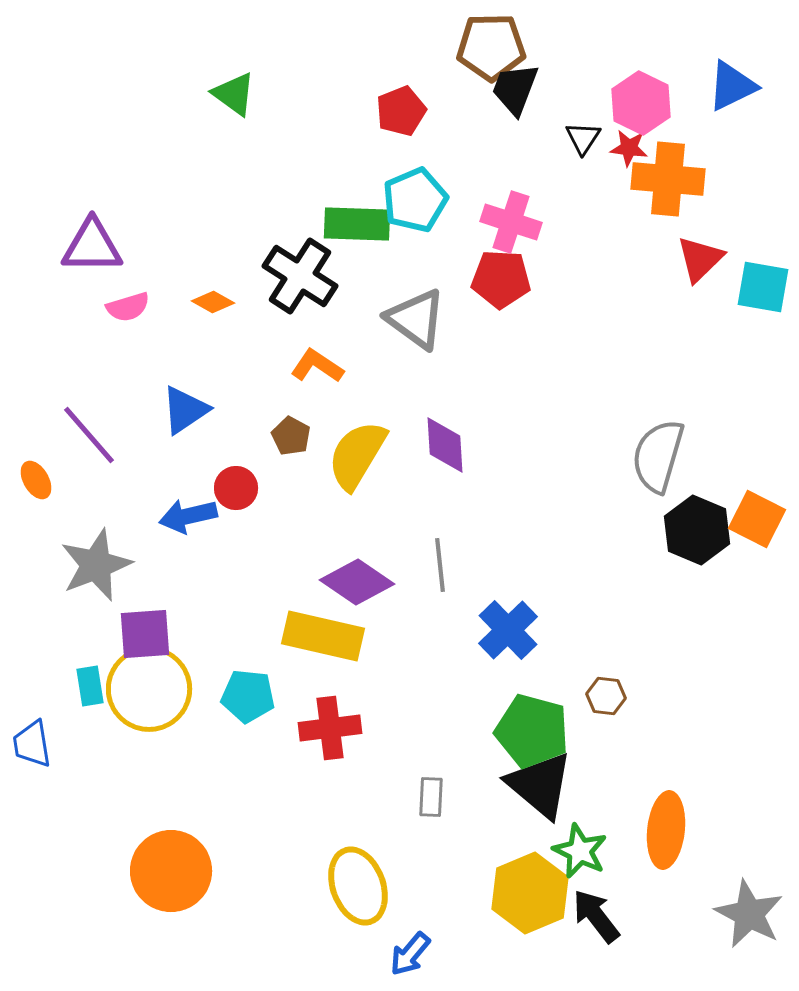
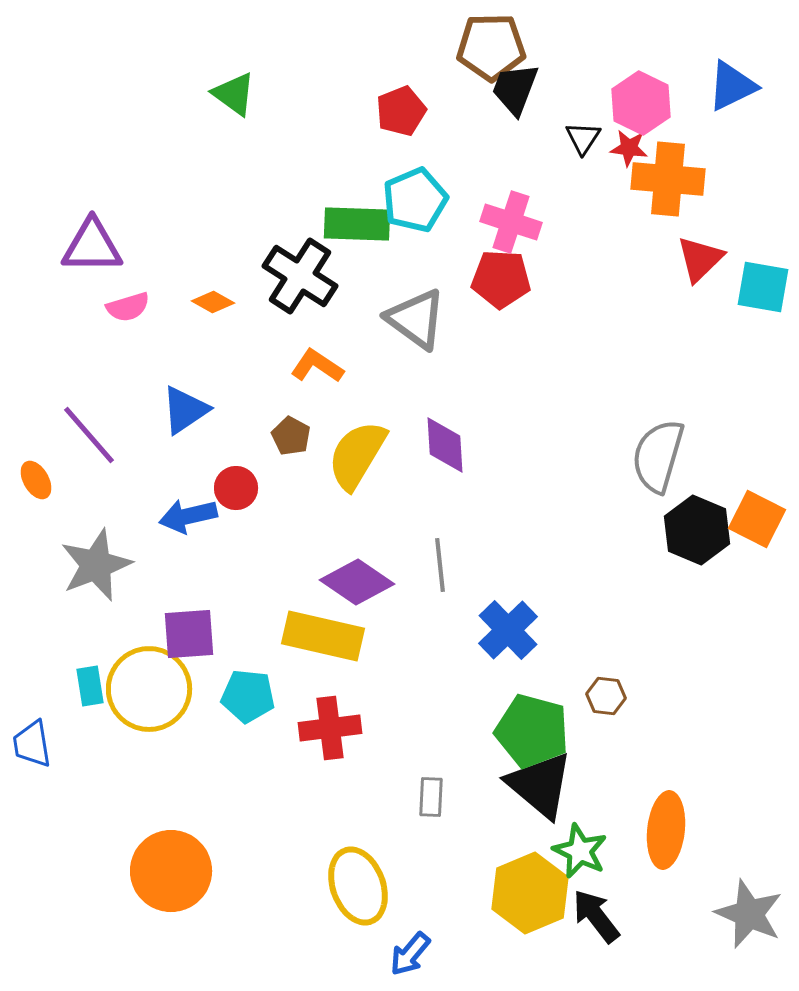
purple square at (145, 634): moved 44 px right
gray star at (749, 914): rotated 4 degrees counterclockwise
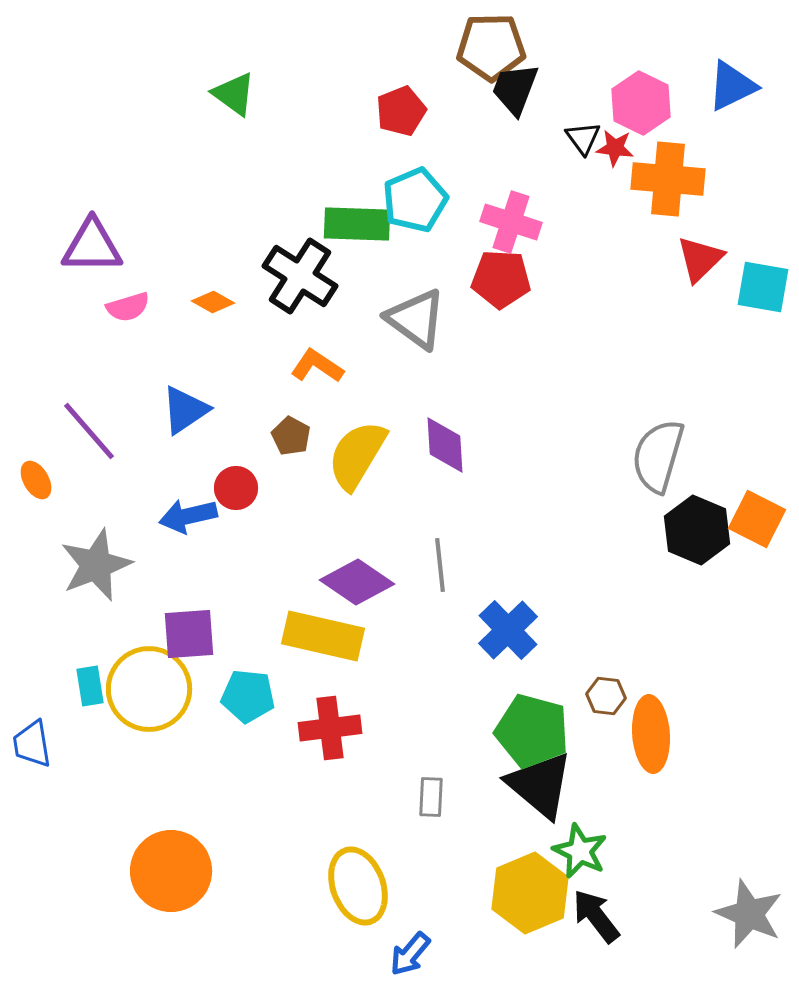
black triangle at (583, 138): rotated 9 degrees counterclockwise
red star at (629, 148): moved 14 px left
purple line at (89, 435): moved 4 px up
orange ellipse at (666, 830): moved 15 px left, 96 px up; rotated 10 degrees counterclockwise
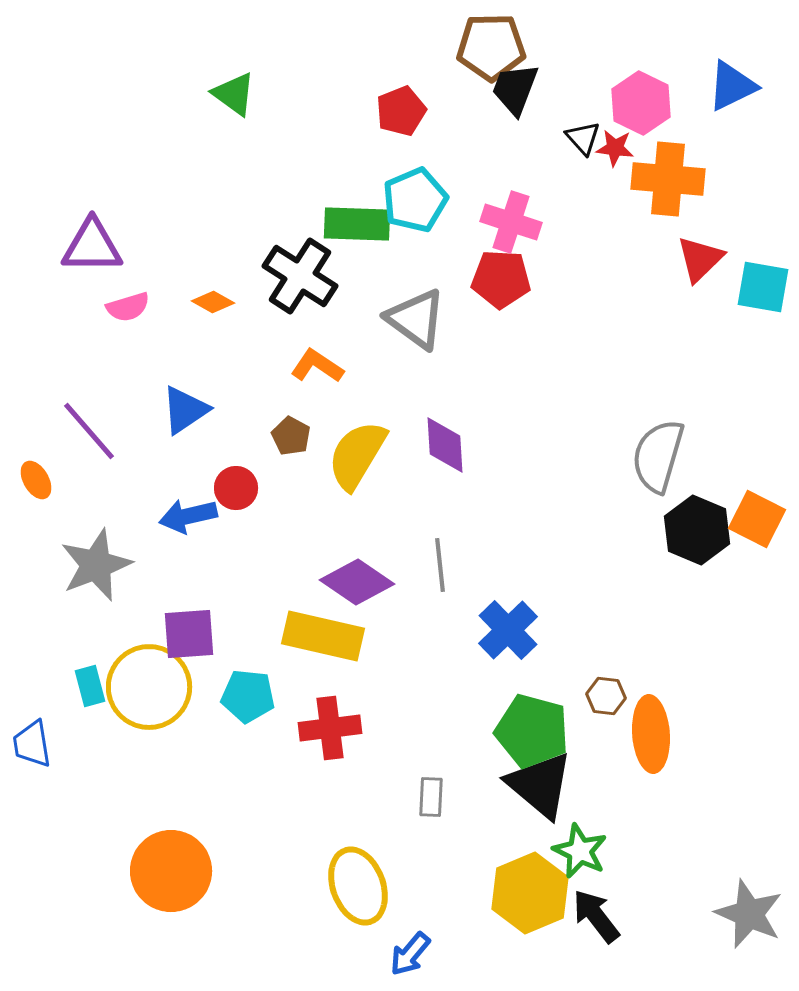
black triangle at (583, 138): rotated 6 degrees counterclockwise
cyan rectangle at (90, 686): rotated 6 degrees counterclockwise
yellow circle at (149, 689): moved 2 px up
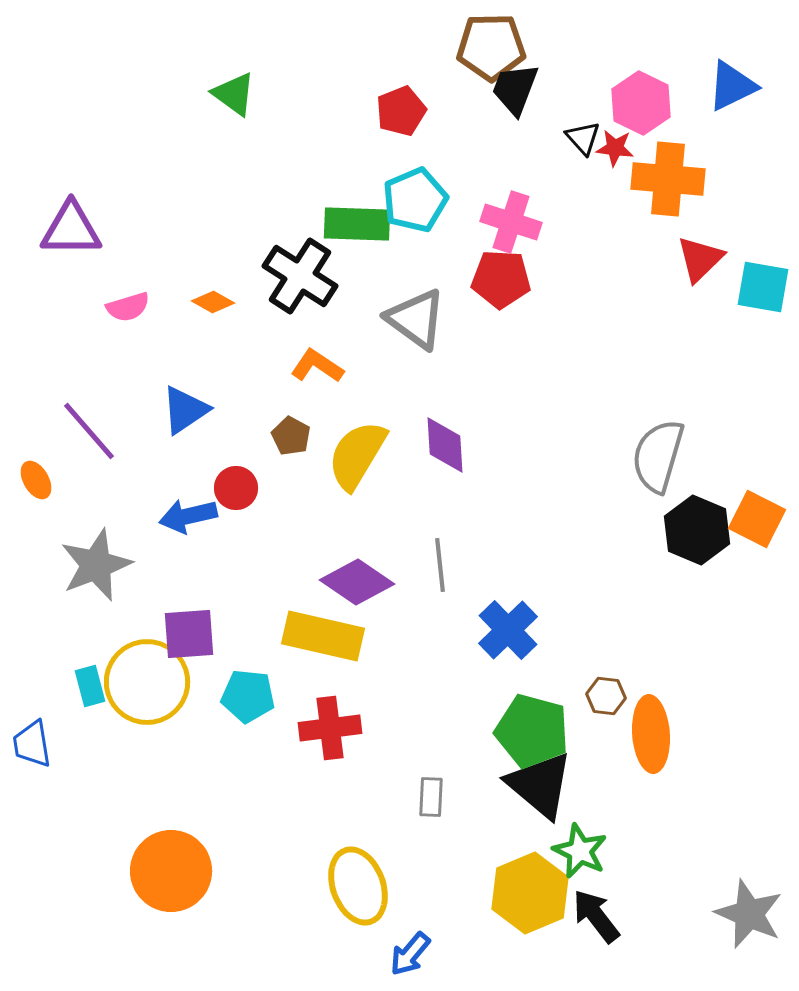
purple triangle at (92, 246): moved 21 px left, 17 px up
yellow circle at (149, 687): moved 2 px left, 5 px up
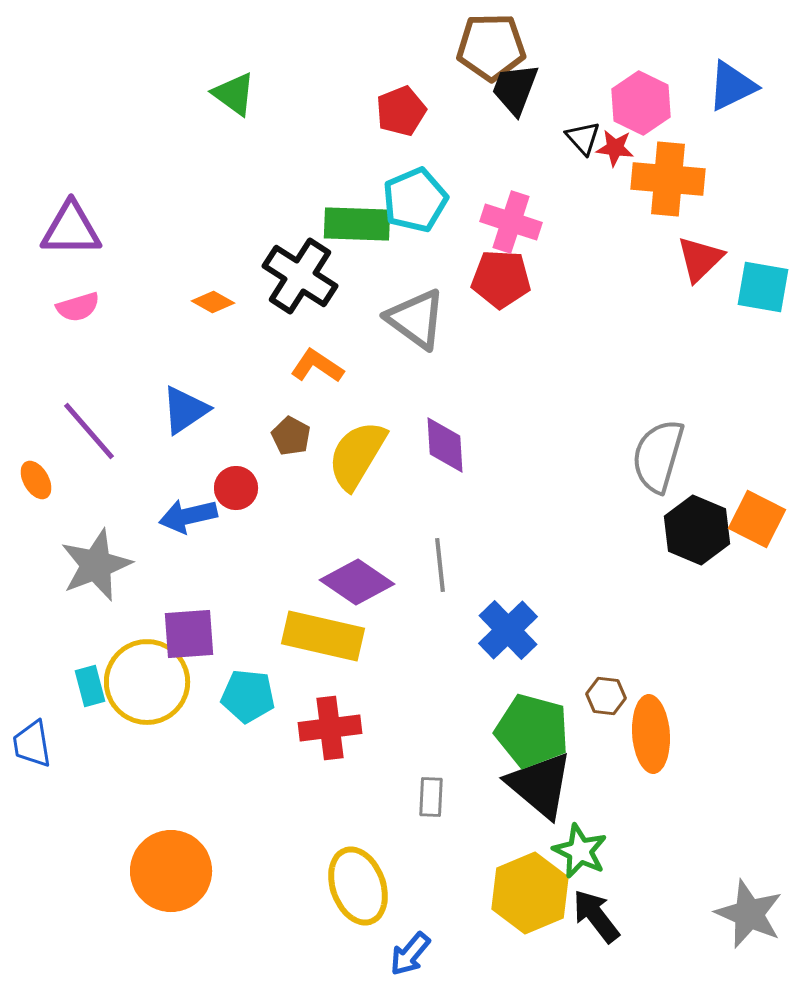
pink semicircle at (128, 307): moved 50 px left
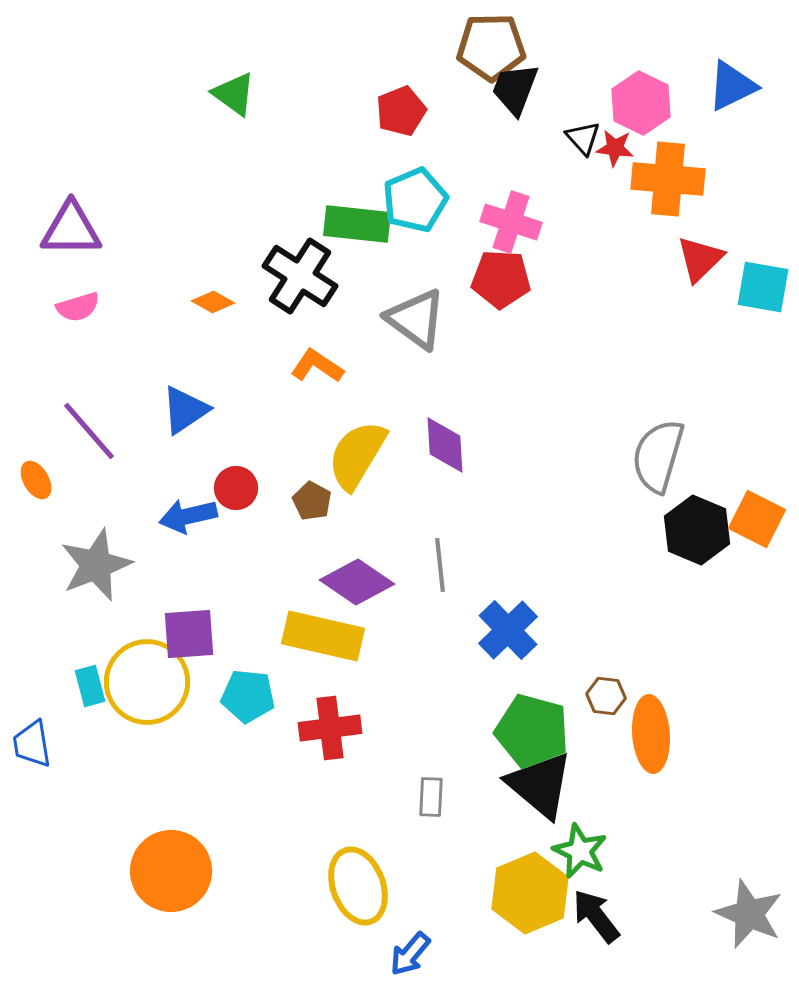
green rectangle at (357, 224): rotated 4 degrees clockwise
brown pentagon at (291, 436): moved 21 px right, 65 px down
